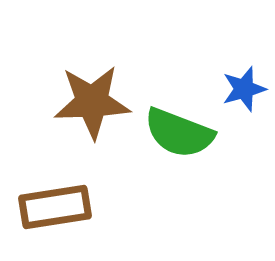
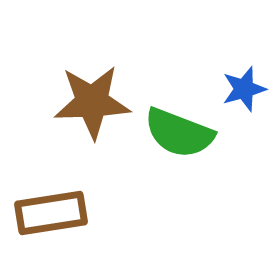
brown rectangle: moved 4 px left, 6 px down
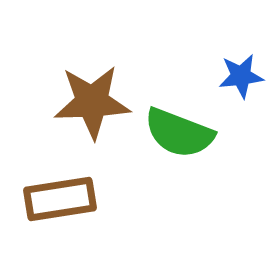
blue star: moved 3 px left, 13 px up; rotated 9 degrees clockwise
brown rectangle: moved 9 px right, 14 px up
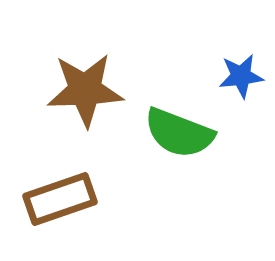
brown star: moved 7 px left, 12 px up
brown rectangle: rotated 10 degrees counterclockwise
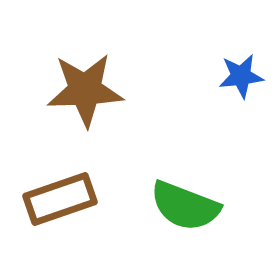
green semicircle: moved 6 px right, 73 px down
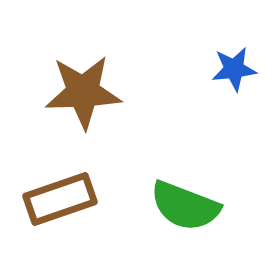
blue star: moved 7 px left, 7 px up
brown star: moved 2 px left, 2 px down
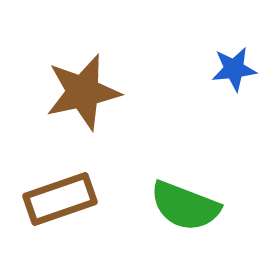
brown star: rotated 10 degrees counterclockwise
